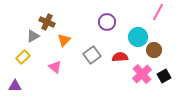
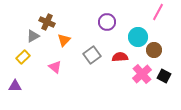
black square: rotated 32 degrees counterclockwise
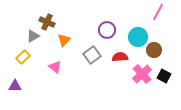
purple circle: moved 8 px down
